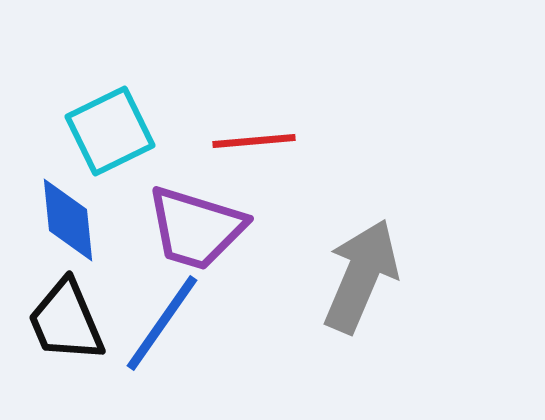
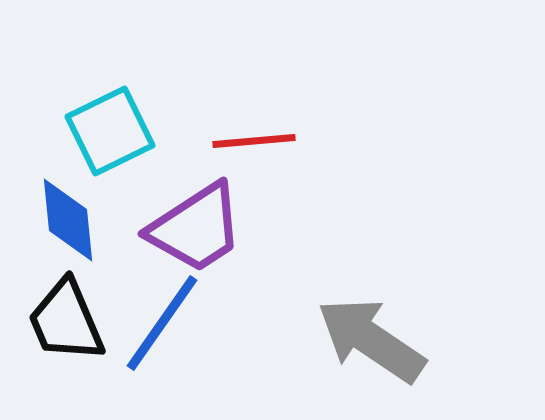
purple trapezoid: rotated 50 degrees counterclockwise
gray arrow: moved 10 px right, 64 px down; rotated 79 degrees counterclockwise
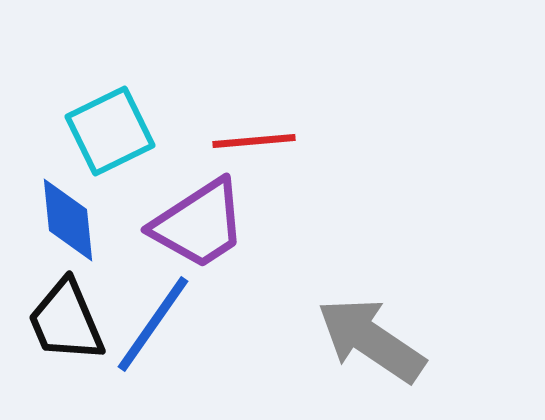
purple trapezoid: moved 3 px right, 4 px up
blue line: moved 9 px left, 1 px down
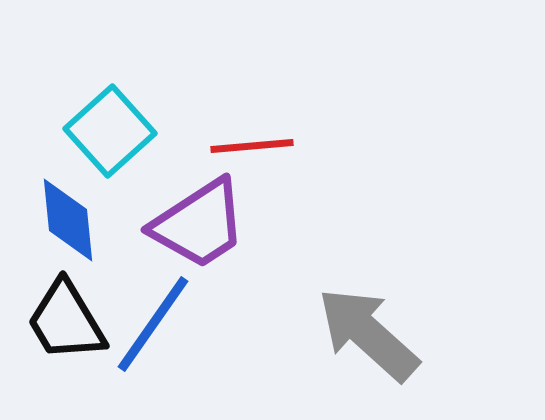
cyan square: rotated 16 degrees counterclockwise
red line: moved 2 px left, 5 px down
black trapezoid: rotated 8 degrees counterclockwise
gray arrow: moved 3 px left, 6 px up; rotated 8 degrees clockwise
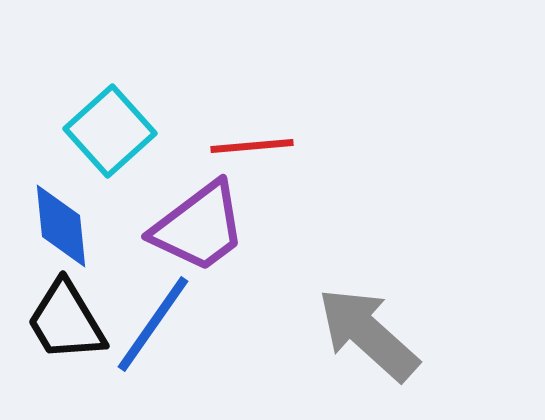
blue diamond: moved 7 px left, 6 px down
purple trapezoid: moved 3 px down; rotated 4 degrees counterclockwise
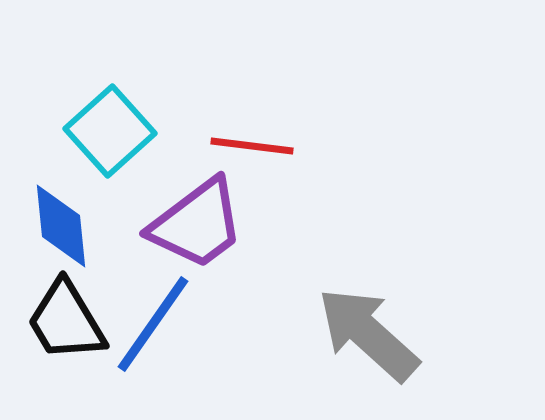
red line: rotated 12 degrees clockwise
purple trapezoid: moved 2 px left, 3 px up
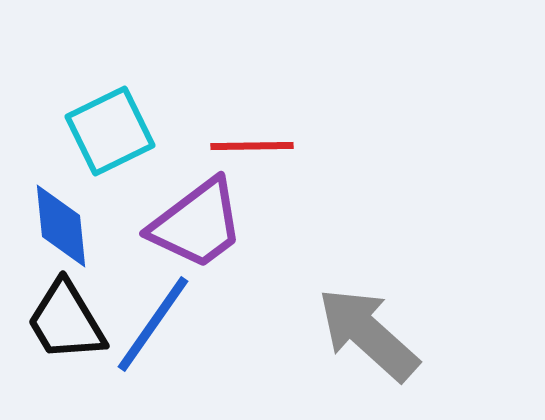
cyan square: rotated 16 degrees clockwise
red line: rotated 8 degrees counterclockwise
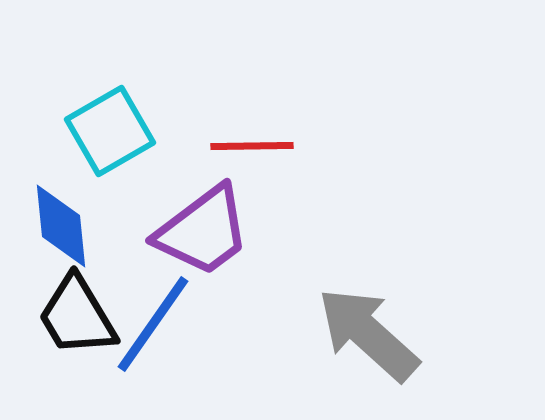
cyan square: rotated 4 degrees counterclockwise
purple trapezoid: moved 6 px right, 7 px down
black trapezoid: moved 11 px right, 5 px up
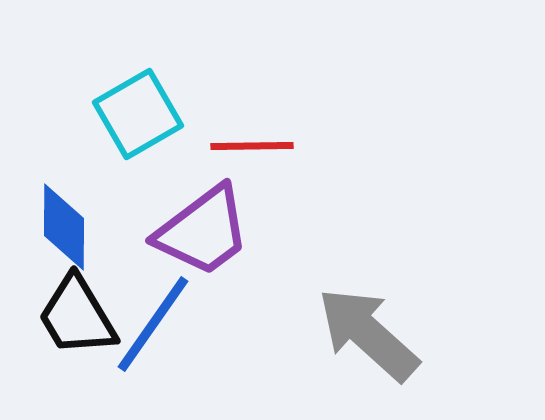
cyan square: moved 28 px right, 17 px up
blue diamond: moved 3 px right, 1 px down; rotated 6 degrees clockwise
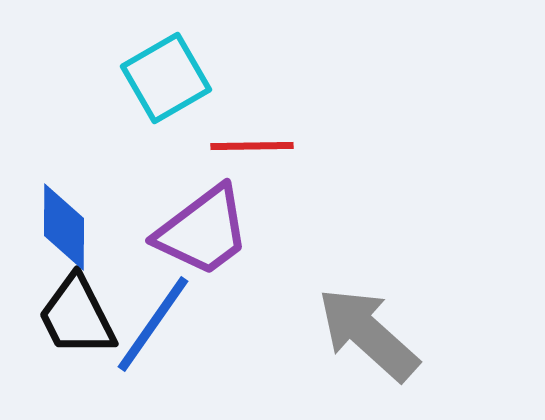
cyan square: moved 28 px right, 36 px up
black trapezoid: rotated 4 degrees clockwise
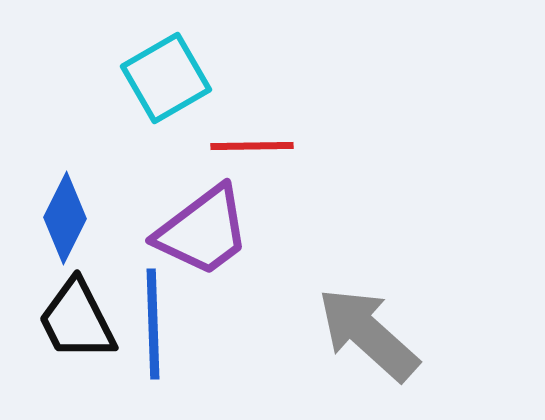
blue diamond: moved 1 px right, 9 px up; rotated 26 degrees clockwise
black trapezoid: moved 4 px down
blue line: rotated 37 degrees counterclockwise
